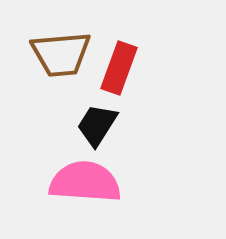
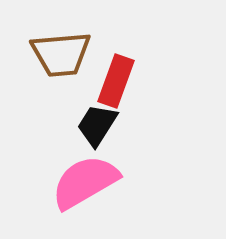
red rectangle: moved 3 px left, 13 px down
pink semicircle: rotated 34 degrees counterclockwise
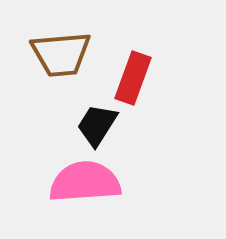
red rectangle: moved 17 px right, 3 px up
pink semicircle: rotated 26 degrees clockwise
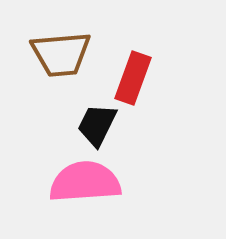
black trapezoid: rotated 6 degrees counterclockwise
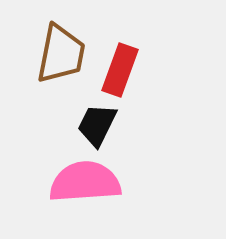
brown trapezoid: rotated 74 degrees counterclockwise
red rectangle: moved 13 px left, 8 px up
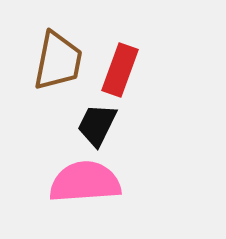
brown trapezoid: moved 3 px left, 7 px down
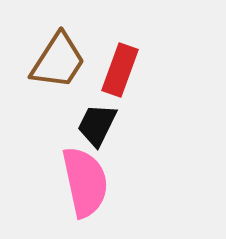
brown trapezoid: rotated 22 degrees clockwise
pink semicircle: rotated 82 degrees clockwise
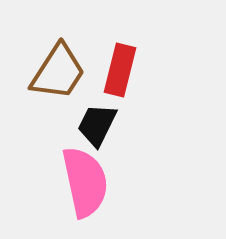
brown trapezoid: moved 11 px down
red rectangle: rotated 6 degrees counterclockwise
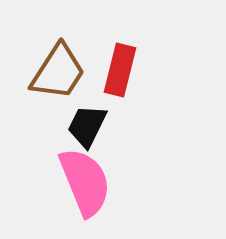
black trapezoid: moved 10 px left, 1 px down
pink semicircle: rotated 10 degrees counterclockwise
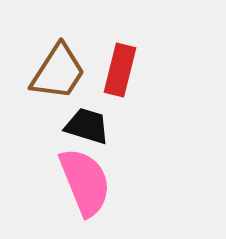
black trapezoid: rotated 81 degrees clockwise
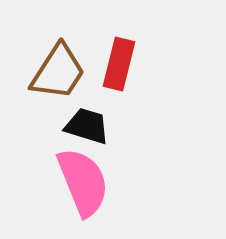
red rectangle: moved 1 px left, 6 px up
pink semicircle: moved 2 px left
